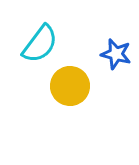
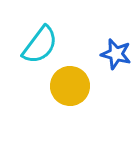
cyan semicircle: moved 1 px down
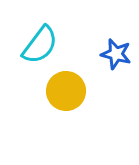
yellow circle: moved 4 px left, 5 px down
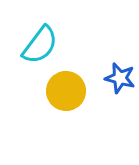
blue star: moved 4 px right, 24 px down
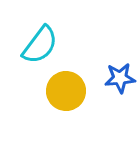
blue star: rotated 20 degrees counterclockwise
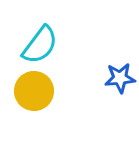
yellow circle: moved 32 px left
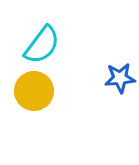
cyan semicircle: moved 2 px right
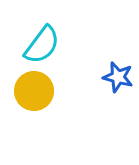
blue star: moved 2 px left, 1 px up; rotated 20 degrees clockwise
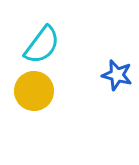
blue star: moved 1 px left, 2 px up
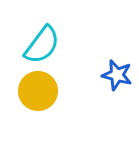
yellow circle: moved 4 px right
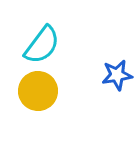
blue star: rotated 24 degrees counterclockwise
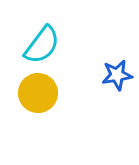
yellow circle: moved 2 px down
